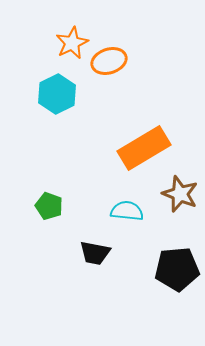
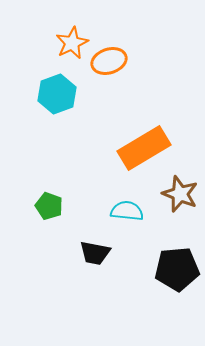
cyan hexagon: rotated 6 degrees clockwise
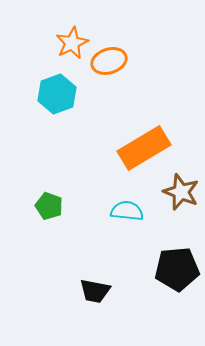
brown star: moved 1 px right, 2 px up
black trapezoid: moved 38 px down
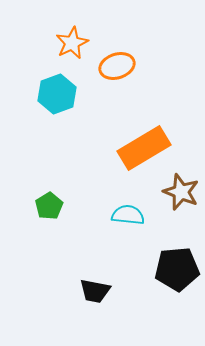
orange ellipse: moved 8 px right, 5 px down
green pentagon: rotated 20 degrees clockwise
cyan semicircle: moved 1 px right, 4 px down
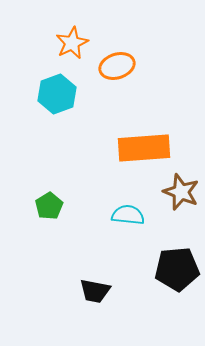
orange rectangle: rotated 27 degrees clockwise
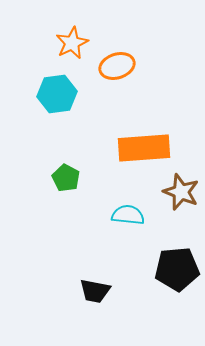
cyan hexagon: rotated 12 degrees clockwise
green pentagon: moved 17 px right, 28 px up; rotated 12 degrees counterclockwise
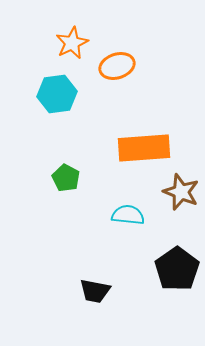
black pentagon: rotated 30 degrees counterclockwise
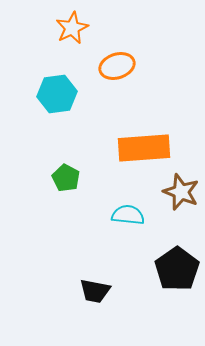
orange star: moved 15 px up
